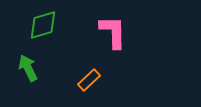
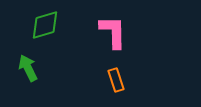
green diamond: moved 2 px right
orange rectangle: moved 27 px right; rotated 65 degrees counterclockwise
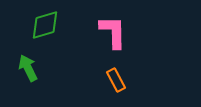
orange rectangle: rotated 10 degrees counterclockwise
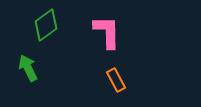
green diamond: moved 1 px right; rotated 20 degrees counterclockwise
pink L-shape: moved 6 px left
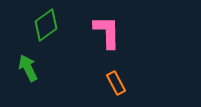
orange rectangle: moved 3 px down
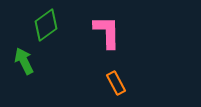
green arrow: moved 4 px left, 7 px up
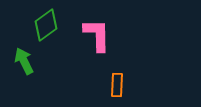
pink L-shape: moved 10 px left, 3 px down
orange rectangle: moved 1 px right, 2 px down; rotated 30 degrees clockwise
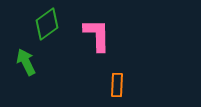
green diamond: moved 1 px right, 1 px up
green arrow: moved 2 px right, 1 px down
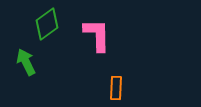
orange rectangle: moved 1 px left, 3 px down
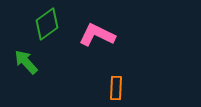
pink L-shape: rotated 63 degrees counterclockwise
green arrow: rotated 16 degrees counterclockwise
